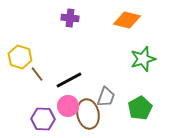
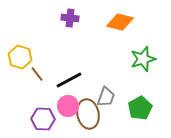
orange diamond: moved 7 px left, 2 px down
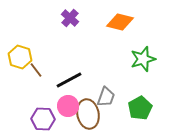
purple cross: rotated 36 degrees clockwise
brown line: moved 1 px left, 4 px up
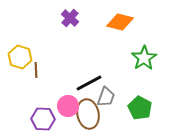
green star: moved 1 px right, 1 px up; rotated 15 degrees counterclockwise
brown line: rotated 35 degrees clockwise
black line: moved 20 px right, 3 px down
green pentagon: rotated 15 degrees counterclockwise
